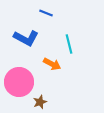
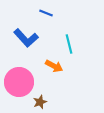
blue L-shape: rotated 20 degrees clockwise
orange arrow: moved 2 px right, 2 px down
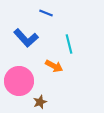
pink circle: moved 1 px up
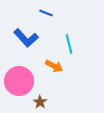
brown star: rotated 16 degrees counterclockwise
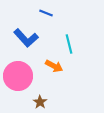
pink circle: moved 1 px left, 5 px up
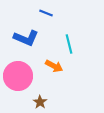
blue L-shape: rotated 25 degrees counterclockwise
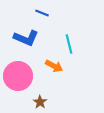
blue line: moved 4 px left
